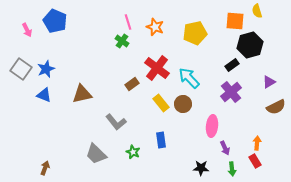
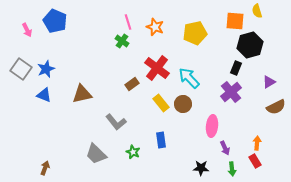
black rectangle: moved 4 px right, 3 px down; rotated 32 degrees counterclockwise
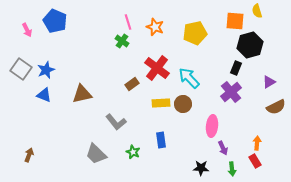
blue star: moved 1 px down
yellow rectangle: rotated 54 degrees counterclockwise
purple arrow: moved 2 px left
brown arrow: moved 16 px left, 13 px up
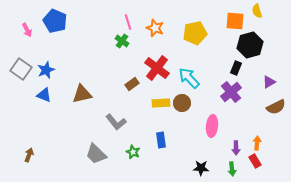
orange star: moved 1 px down
brown circle: moved 1 px left, 1 px up
purple arrow: moved 13 px right; rotated 24 degrees clockwise
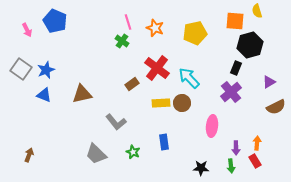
blue rectangle: moved 3 px right, 2 px down
green arrow: moved 1 px left, 3 px up
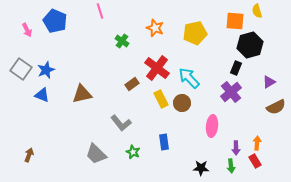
pink line: moved 28 px left, 11 px up
blue triangle: moved 2 px left
yellow rectangle: moved 4 px up; rotated 66 degrees clockwise
gray L-shape: moved 5 px right, 1 px down
